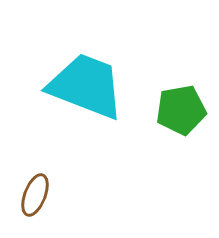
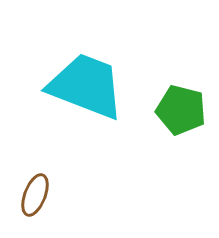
green pentagon: rotated 24 degrees clockwise
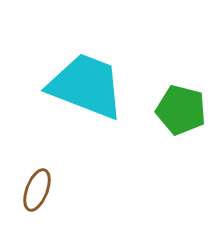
brown ellipse: moved 2 px right, 5 px up
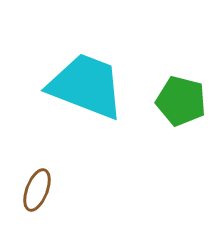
green pentagon: moved 9 px up
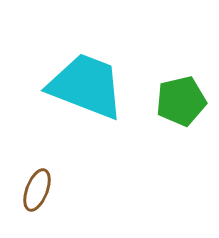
green pentagon: rotated 27 degrees counterclockwise
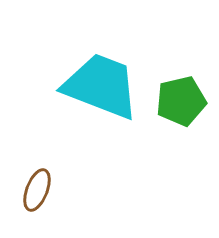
cyan trapezoid: moved 15 px right
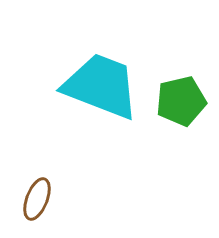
brown ellipse: moved 9 px down
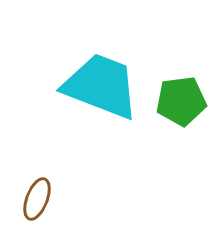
green pentagon: rotated 6 degrees clockwise
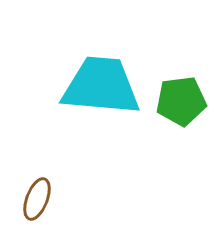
cyan trapezoid: rotated 16 degrees counterclockwise
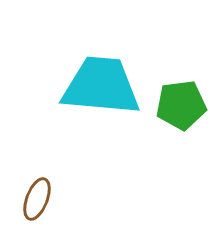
green pentagon: moved 4 px down
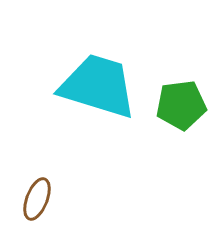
cyan trapezoid: moved 3 px left; rotated 12 degrees clockwise
